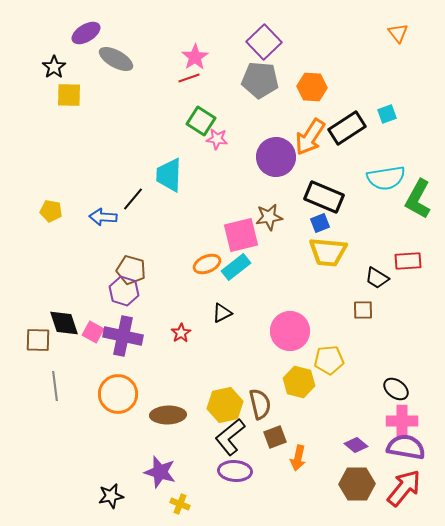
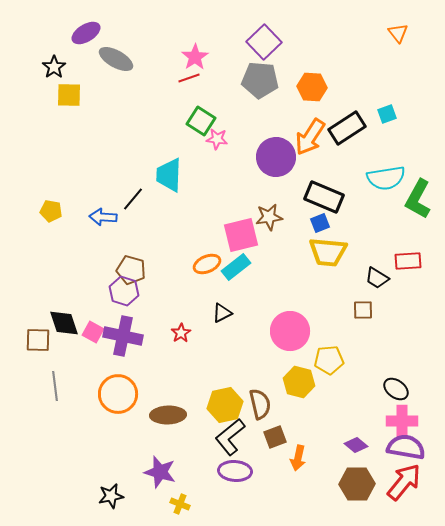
red arrow at (404, 488): moved 6 px up
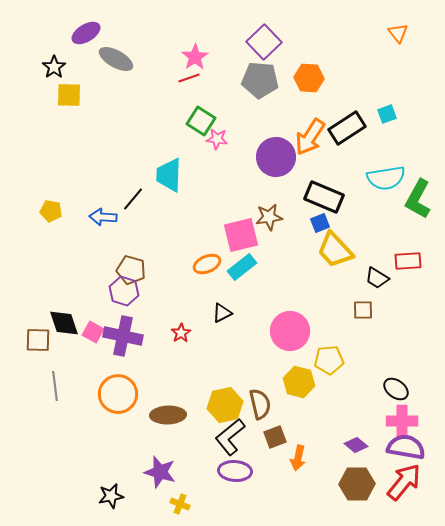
orange hexagon at (312, 87): moved 3 px left, 9 px up
yellow trapezoid at (328, 252): moved 7 px right, 2 px up; rotated 42 degrees clockwise
cyan rectangle at (236, 267): moved 6 px right
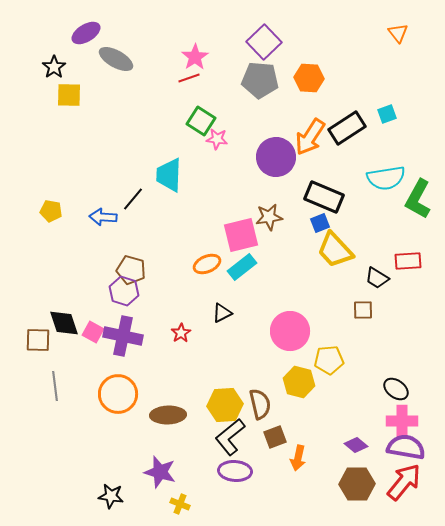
yellow hexagon at (225, 405): rotated 8 degrees clockwise
black star at (111, 496): rotated 20 degrees clockwise
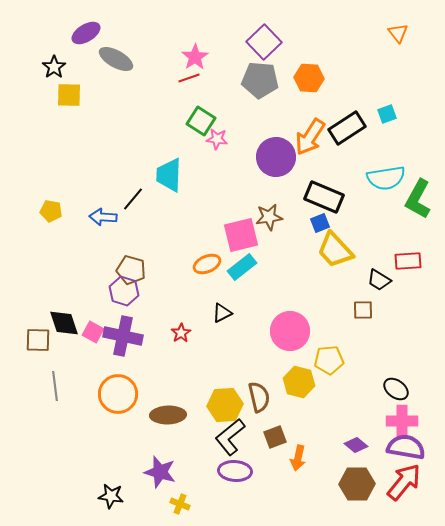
black trapezoid at (377, 278): moved 2 px right, 2 px down
brown semicircle at (260, 404): moved 1 px left, 7 px up
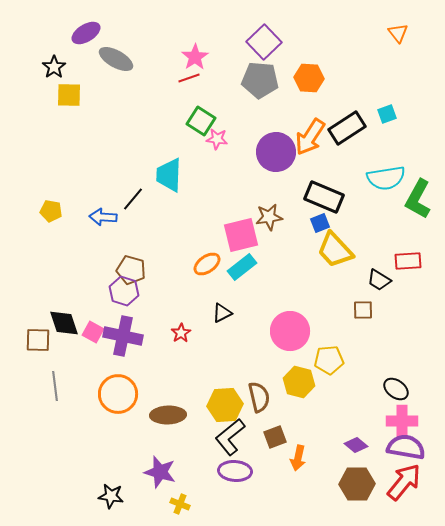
purple circle at (276, 157): moved 5 px up
orange ellipse at (207, 264): rotated 12 degrees counterclockwise
